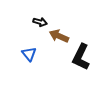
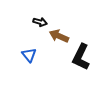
blue triangle: moved 1 px down
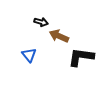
black arrow: moved 1 px right
black L-shape: rotated 72 degrees clockwise
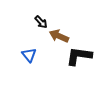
black arrow: rotated 32 degrees clockwise
black L-shape: moved 2 px left, 1 px up
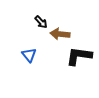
brown arrow: moved 1 px right, 2 px up; rotated 18 degrees counterclockwise
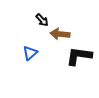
black arrow: moved 1 px right, 2 px up
blue triangle: moved 1 px right, 2 px up; rotated 28 degrees clockwise
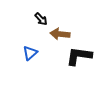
black arrow: moved 1 px left, 1 px up
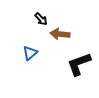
black L-shape: moved 8 px down; rotated 28 degrees counterclockwise
